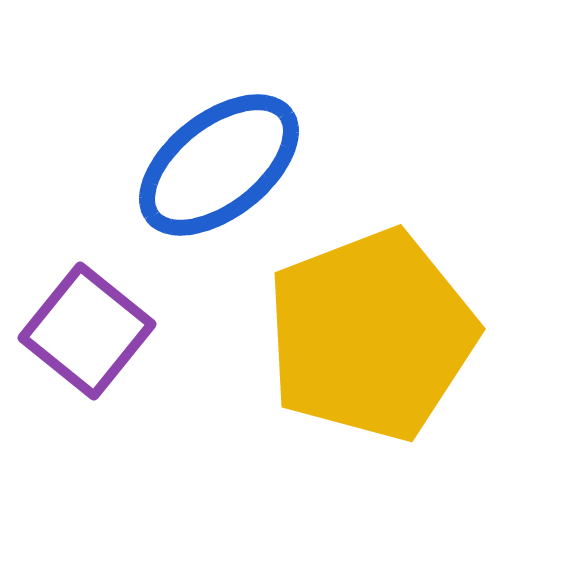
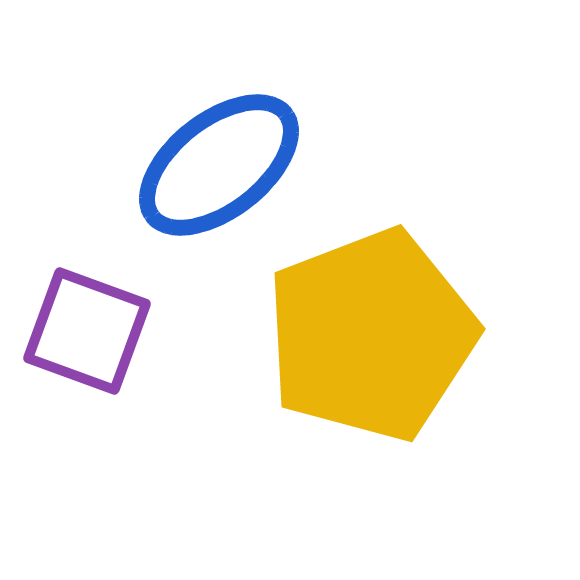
purple square: rotated 19 degrees counterclockwise
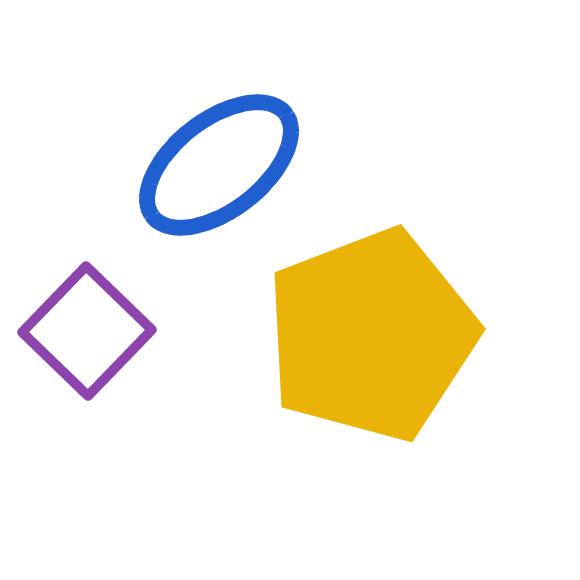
purple square: rotated 24 degrees clockwise
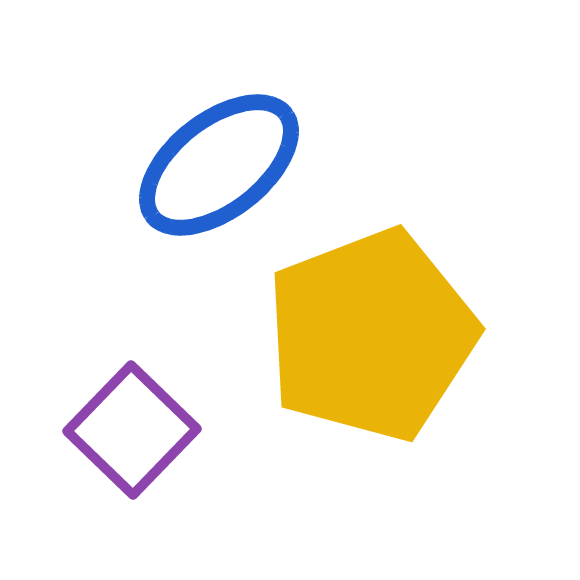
purple square: moved 45 px right, 99 px down
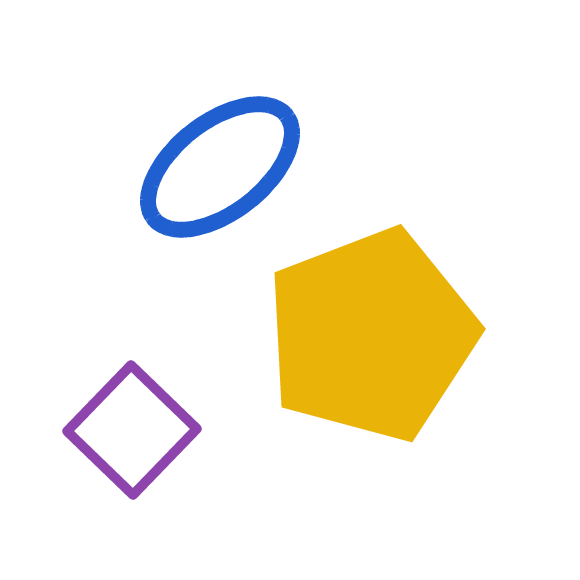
blue ellipse: moved 1 px right, 2 px down
